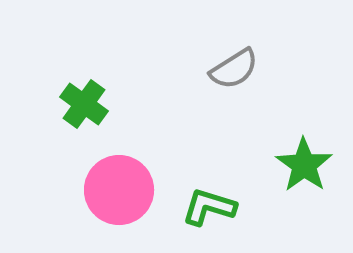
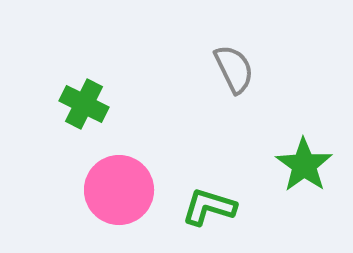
gray semicircle: rotated 84 degrees counterclockwise
green cross: rotated 9 degrees counterclockwise
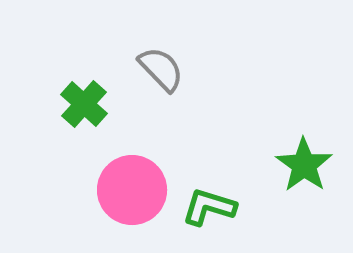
gray semicircle: moved 73 px left; rotated 18 degrees counterclockwise
green cross: rotated 15 degrees clockwise
pink circle: moved 13 px right
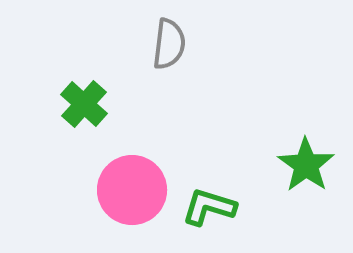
gray semicircle: moved 8 px right, 25 px up; rotated 51 degrees clockwise
green star: moved 2 px right
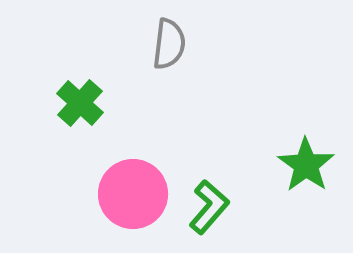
green cross: moved 4 px left, 1 px up
pink circle: moved 1 px right, 4 px down
green L-shape: rotated 114 degrees clockwise
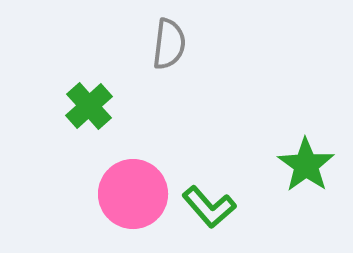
green cross: moved 9 px right, 3 px down; rotated 6 degrees clockwise
green L-shape: rotated 98 degrees clockwise
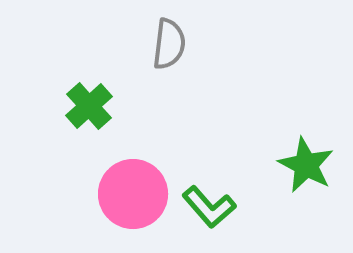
green star: rotated 8 degrees counterclockwise
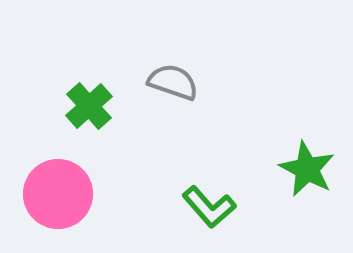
gray semicircle: moved 4 px right, 38 px down; rotated 78 degrees counterclockwise
green star: moved 1 px right, 4 px down
pink circle: moved 75 px left
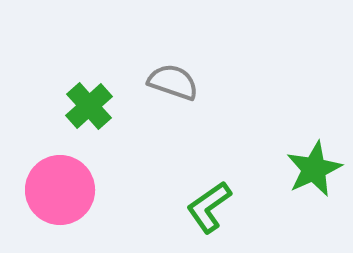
green star: moved 7 px right; rotated 20 degrees clockwise
pink circle: moved 2 px right, 4 px up
green L-shape: rotated 96 degrees clockwise
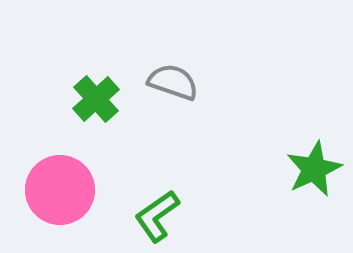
green cross: moved 7 px right, 7 px up
green L-shape: moved 52 px left, 9 px down
